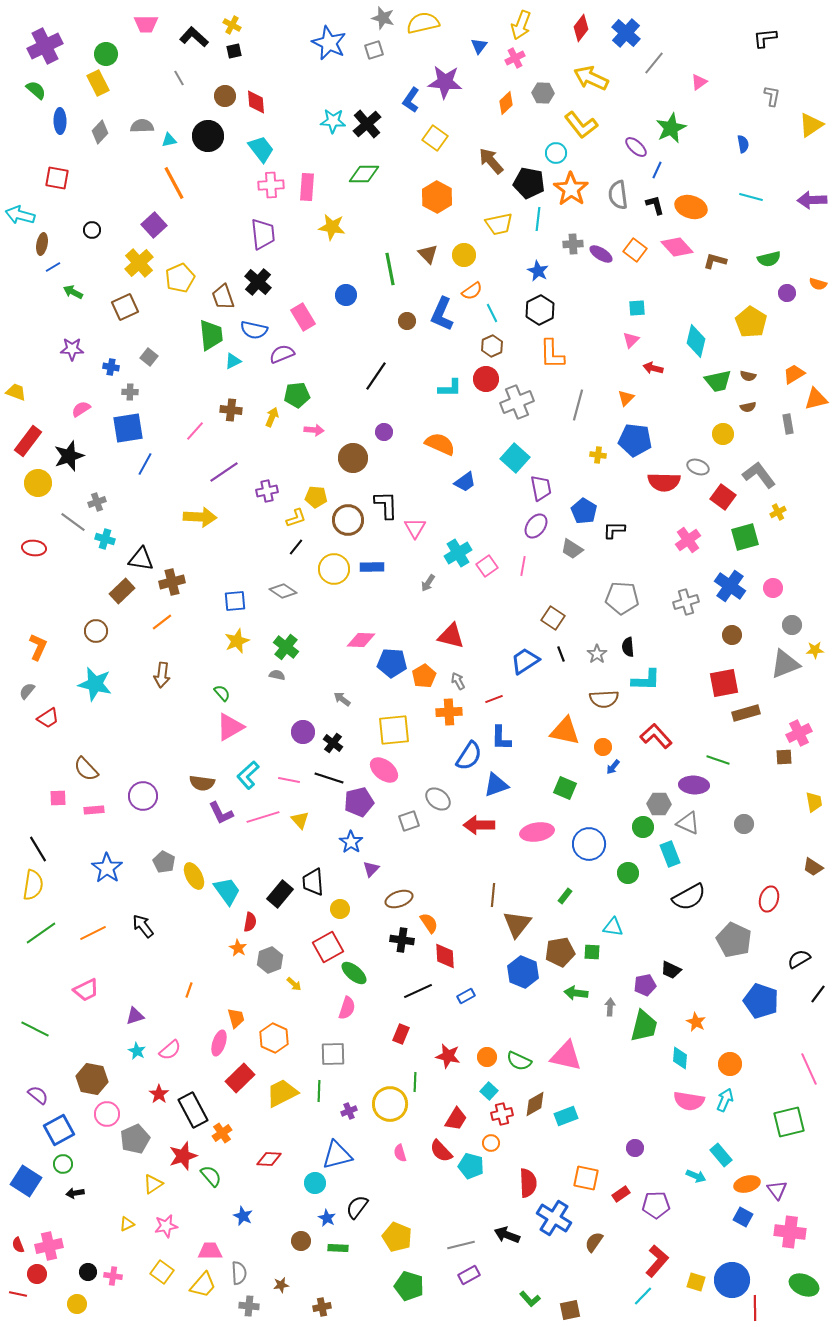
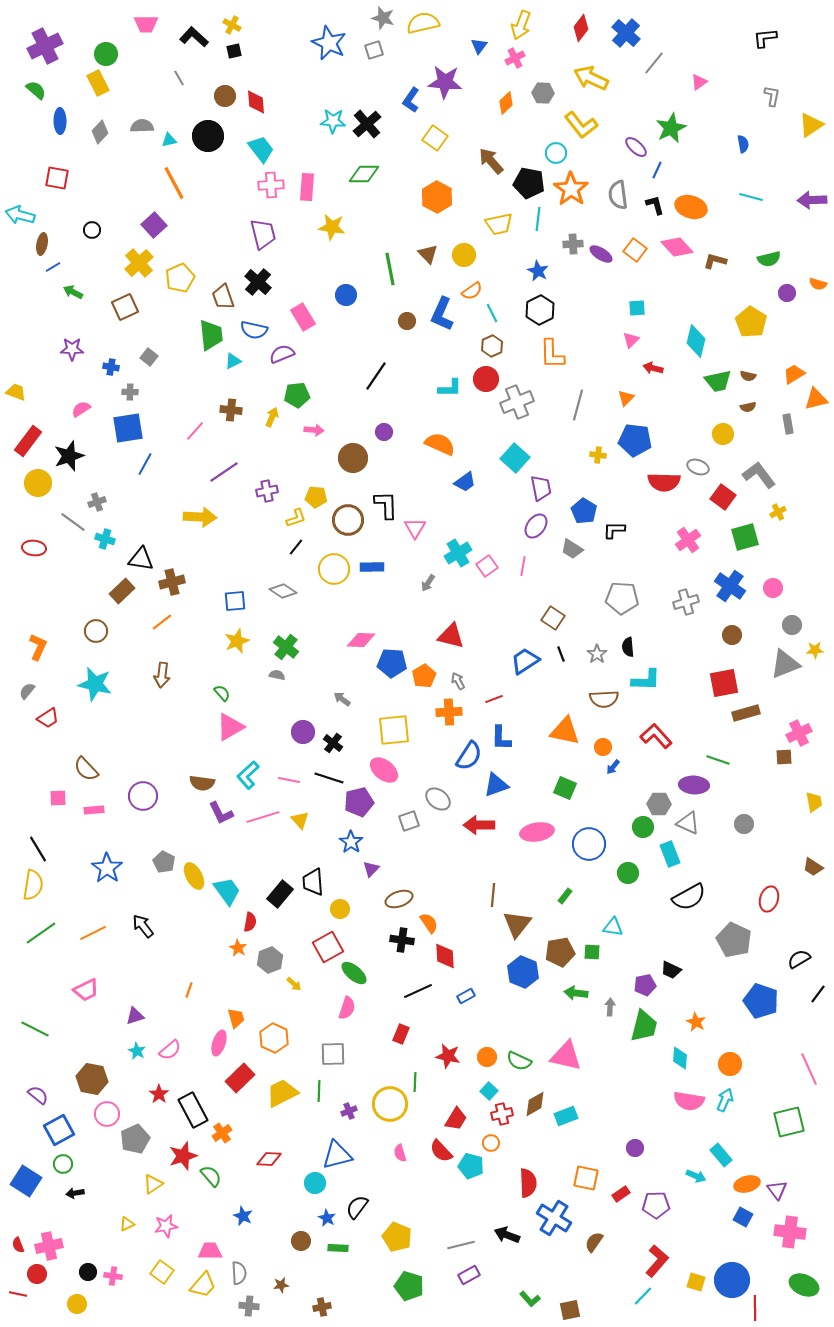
purple trapezoid at (263, 234): rotated 8 degrees counterclockwise
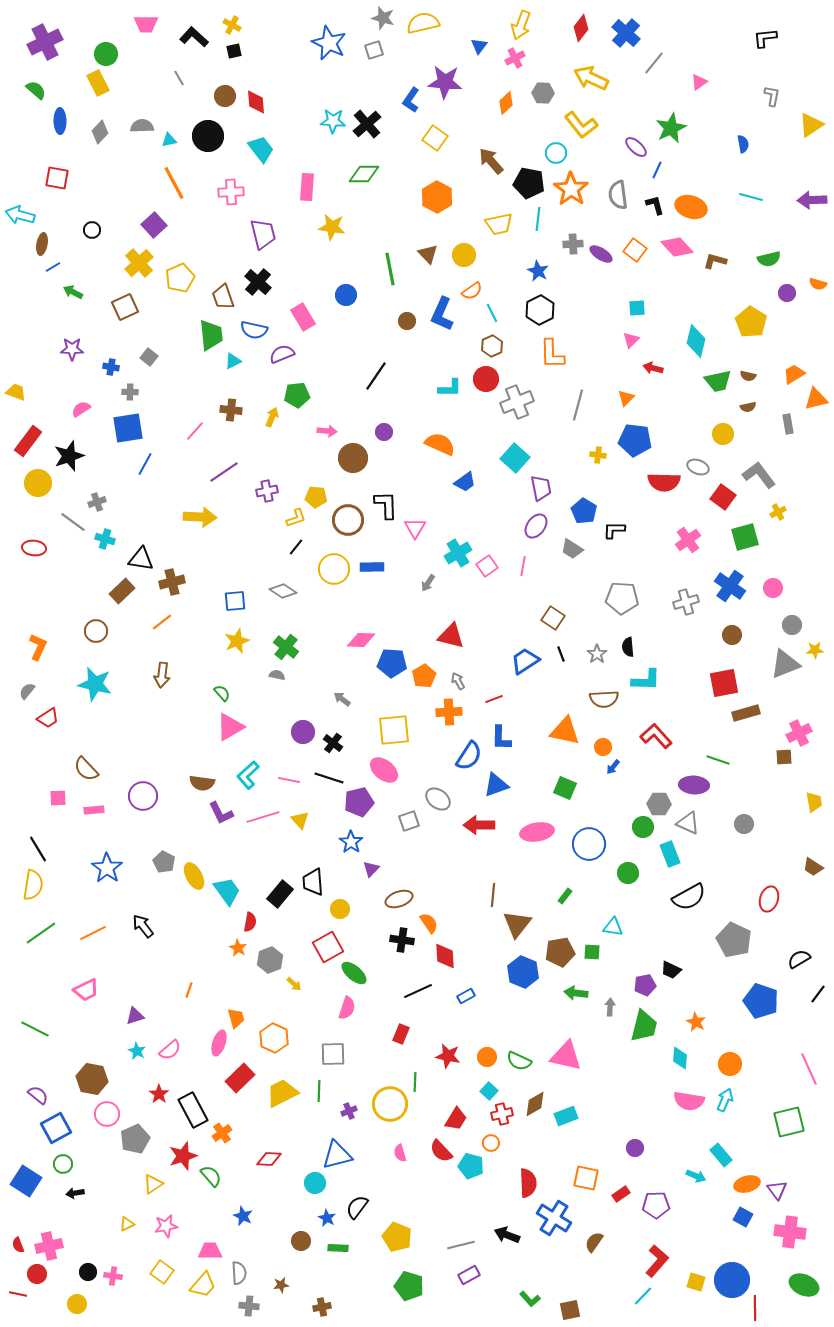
purple cross at (45, 46): moved 4 px up
pink cross at (271, 185): moved 40 px left, 7 px down
pink arrow at (314, 430): moved 13 px right, 1 px down
blue square at (59, 1130): moved 3 px left, 2 px up
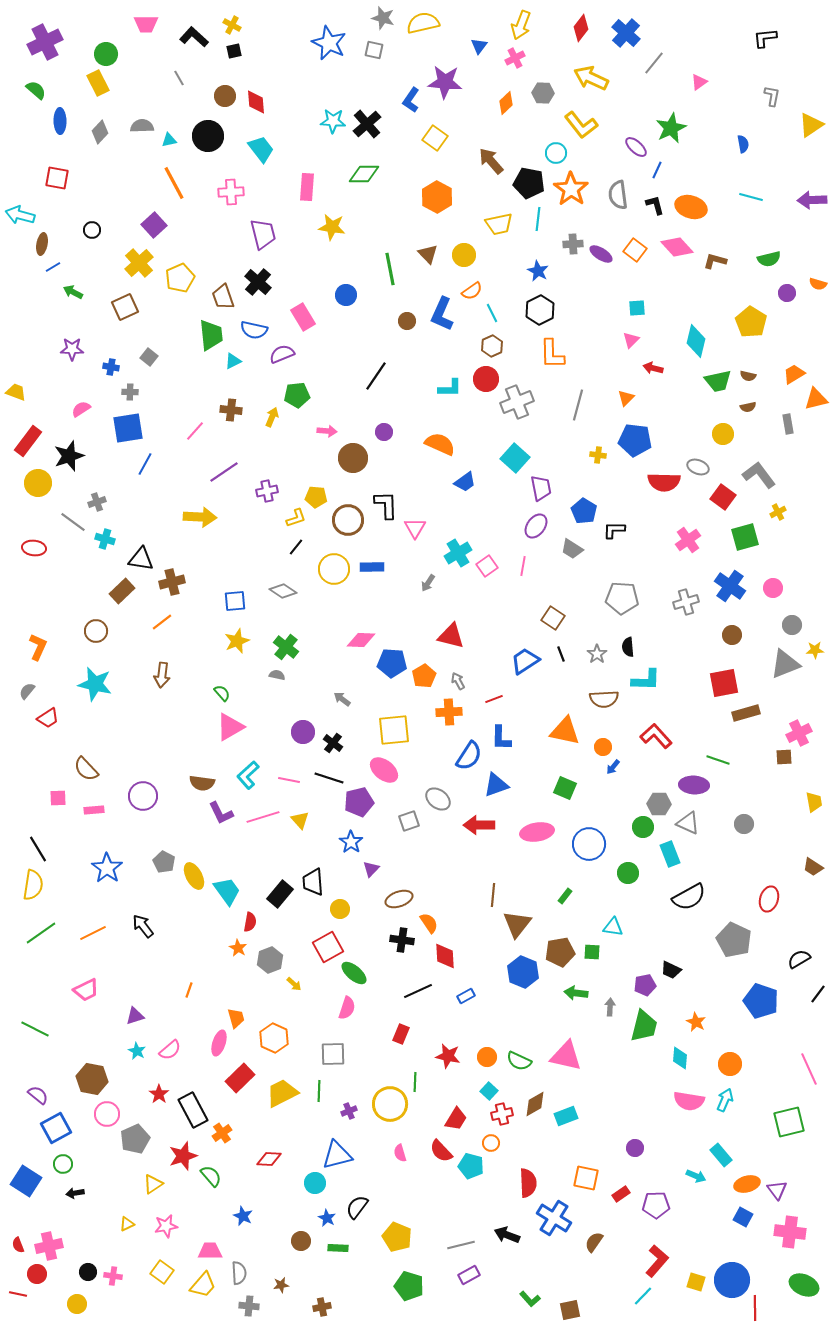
gray square at (374, 50): rotated 30 degrees clockwise
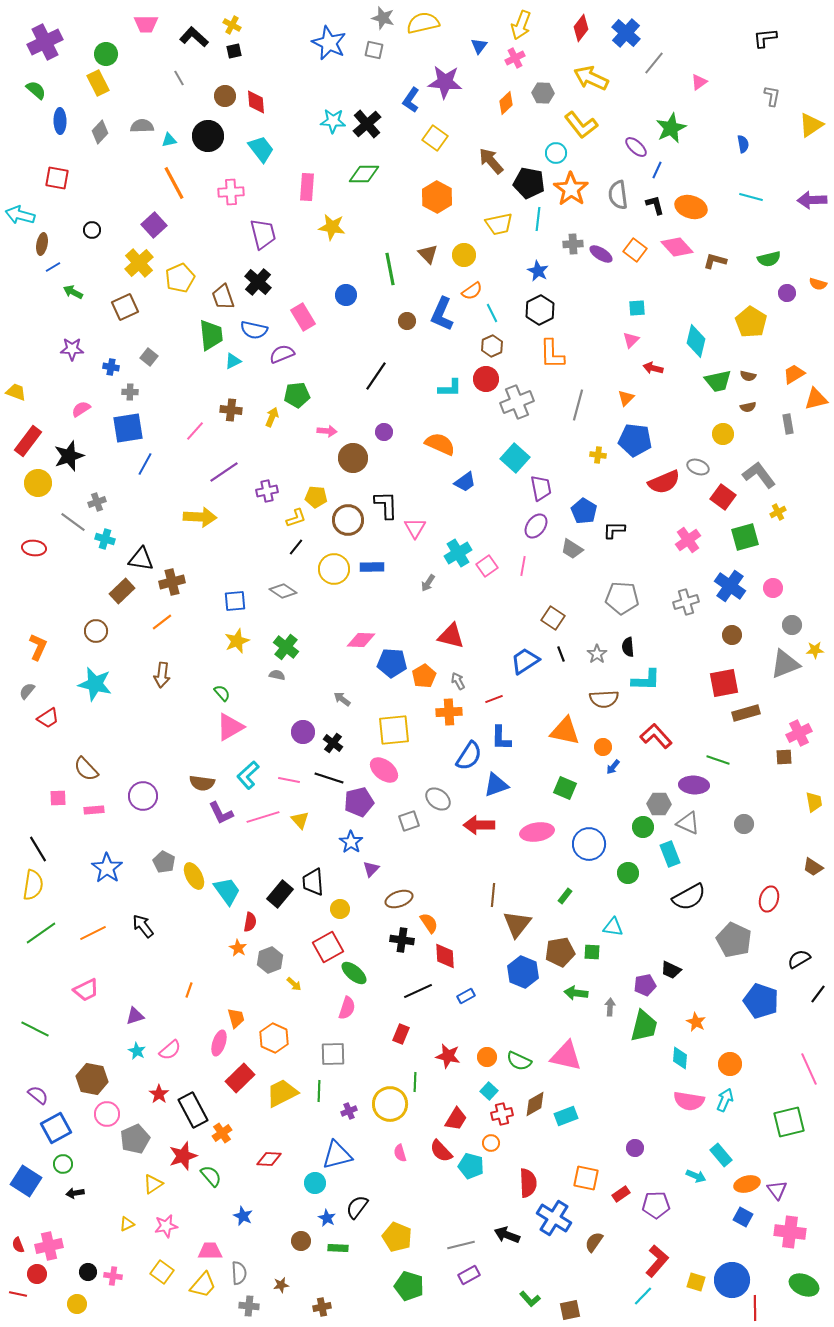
red semicircle at (664, 482): rotated 24 degrees counterclockwise
